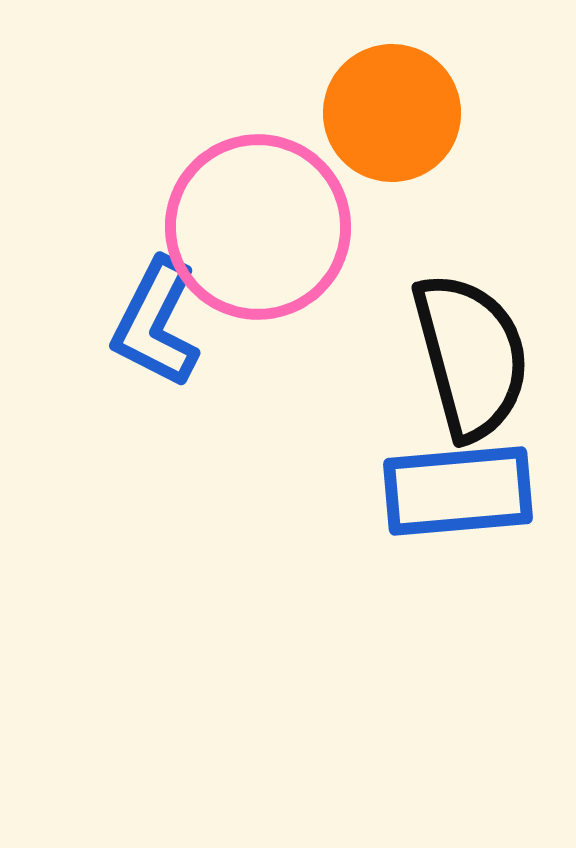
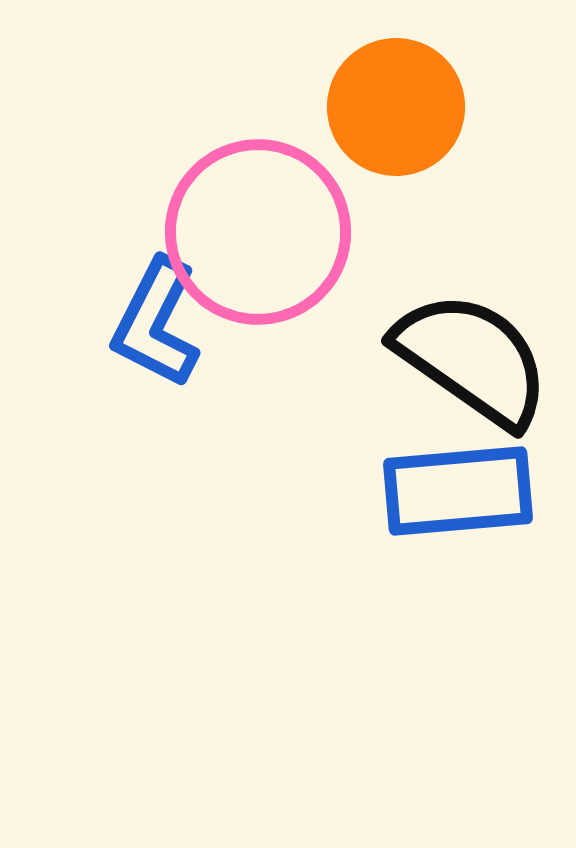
orange circle: moved 4 px right, 6 px up
pink circle: moved 5 px down
black semicircle: moved 1 px right, 3 px down; rotated 40 degrees counterclockwise
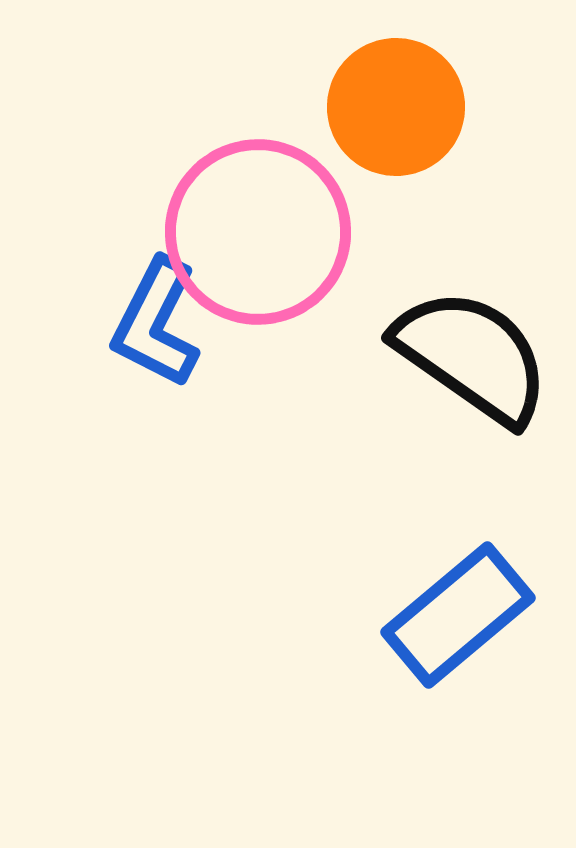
black semicircle: moved 3 px up
blue rectangle: moved 124 px down; rotated 35 degrees counterclockwise
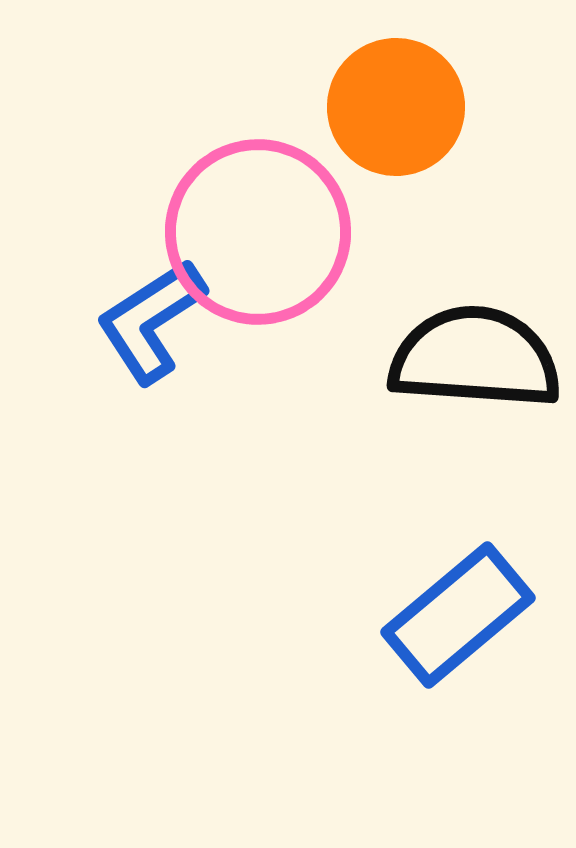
blue L-shape: moved 5 px left, 2 px up; rotated 30 degrees clockwise
black semicircle: moved 3 px right, 2 px down; rotated 31 degrees counterclockwise
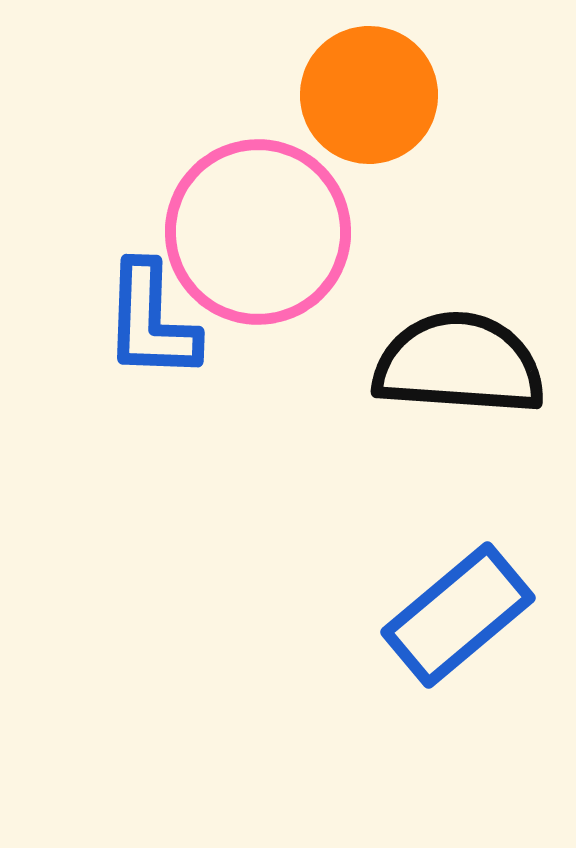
orange circle: moved 27 px left, 12 px up
blue L-shape: rotated 55 degrees counterclockwise
black semicircle: moved 16 px left, 6 px down
